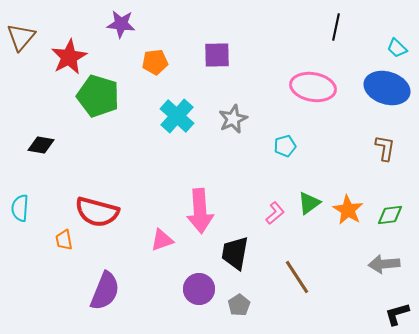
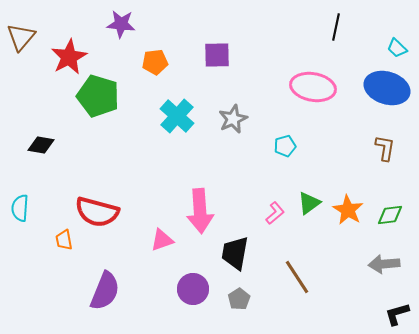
purple circle: moved 6 px left
gray pentagon: moved 6 px up
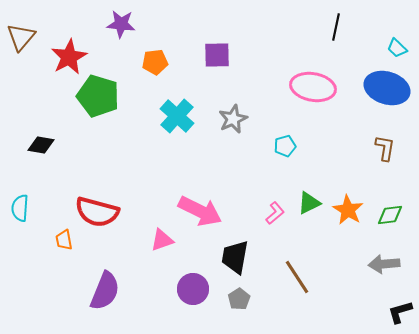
green triangle: rotated 10 degrees clockwise
pink arrow: rotated 60 degrees counterclockwise
black trapezoid: moved 4 px down
black L-shape: moved 3 px right, 2 px up
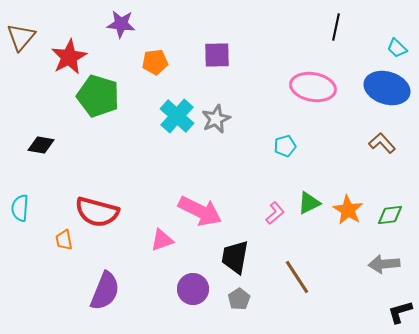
gray star: moved 17 px left
brown L-shape: moved 3 px left, 5 px up; rotated 52 degrees counterclockwise
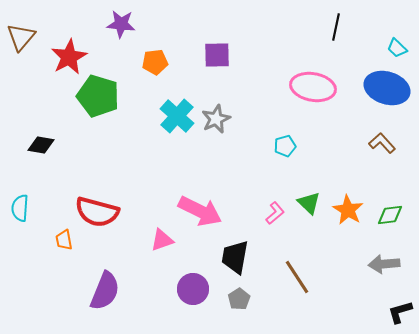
green triangle: rotated 50 degrees counterclockwise
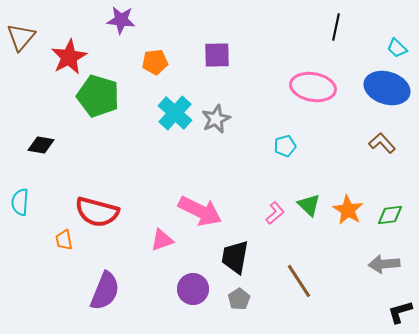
purple star: moved 4 px up
cyan cross: moved 2 px left, 3 px up
green triangle: moved 2 px down
cyan semicircle: moved 6 px up
brown line: moved 2 px right, 4 px down
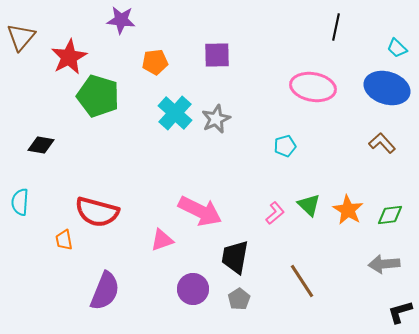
brown line: moved 3 px right
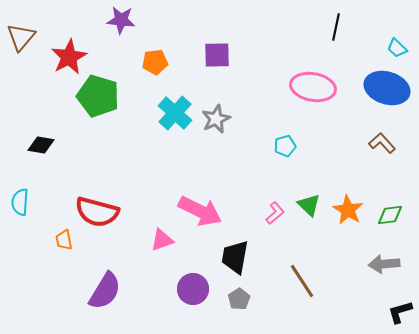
purple semicircle: rotated 9 degrees clockwise
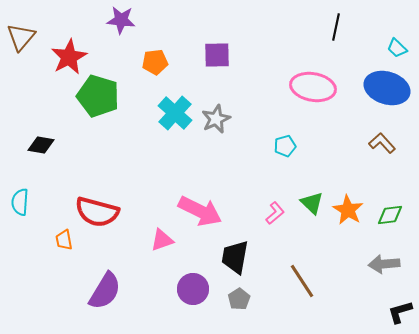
green triangle: moved 3 px right, 2 px up
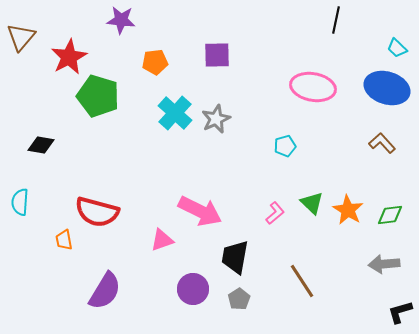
black line: moved 7 px up
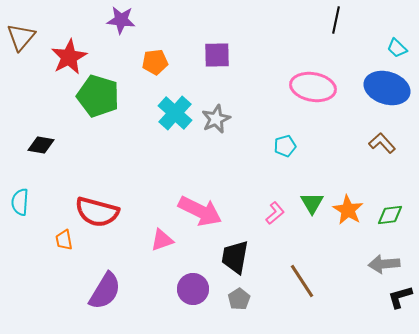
green triangle: rotated 15 degrees clockwise
black L-shape: moved 15 px up
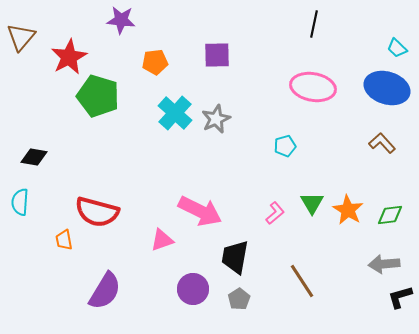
black line: moved 22 px left, 4 px down
black diamond: moved 7 px left, 12 px down
